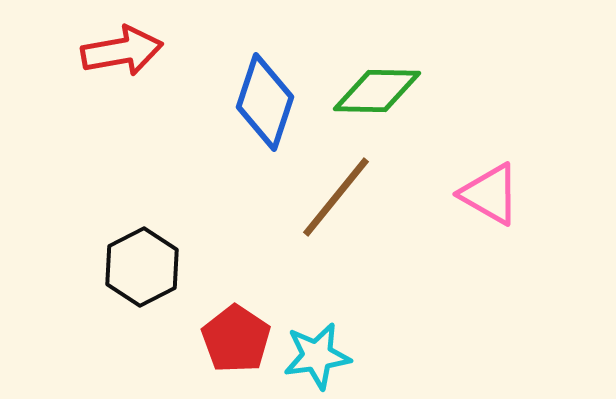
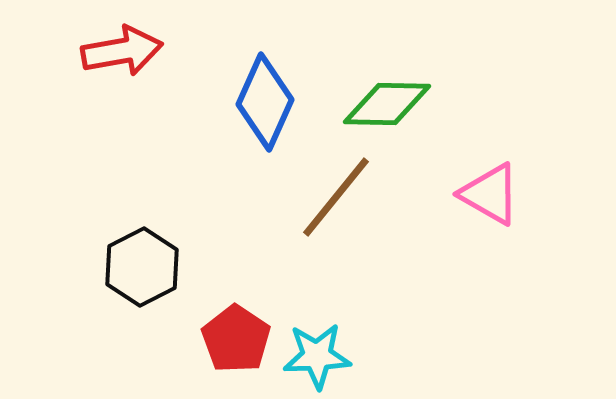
green diamond: moved 10 px right, 13 px down
blue diamond: rotated 6 degrees clockwise
cyan star: rotated 6 degrees clockwise
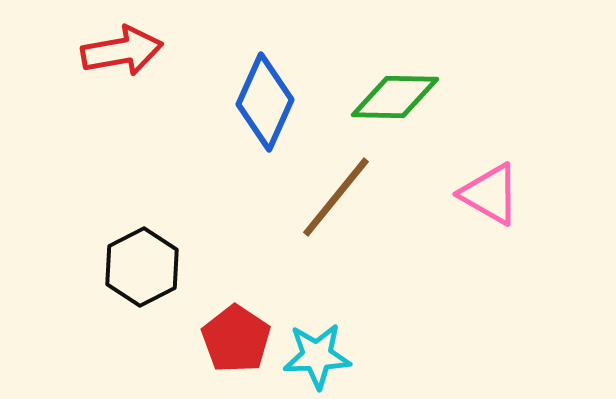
green diamond: moved 8 px right, 7 px up
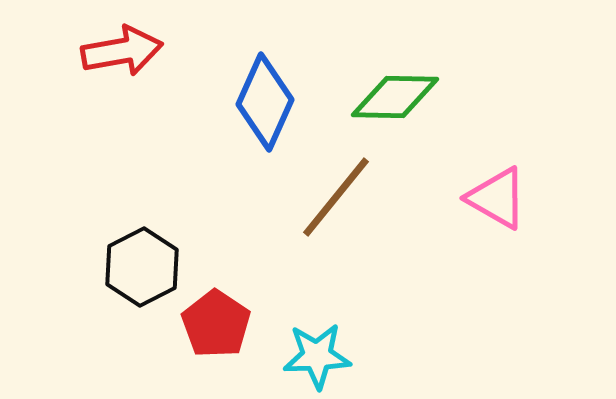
pink triangle: moved 7 px right, 4 px down
red pentagon: moved 20 px left, 15 px up
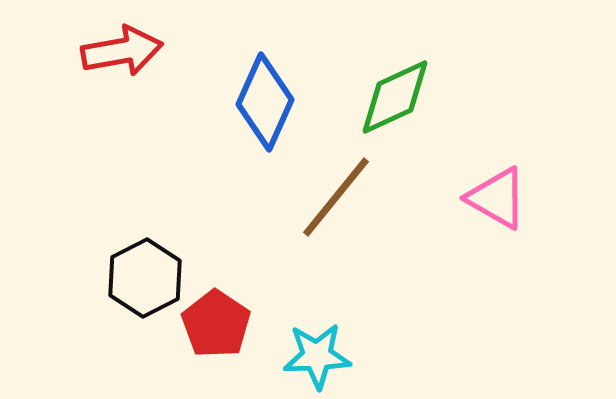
green diamond: rotated 26 degrees counterclockwise
black hexagon: moved 3 px right, 11 px down
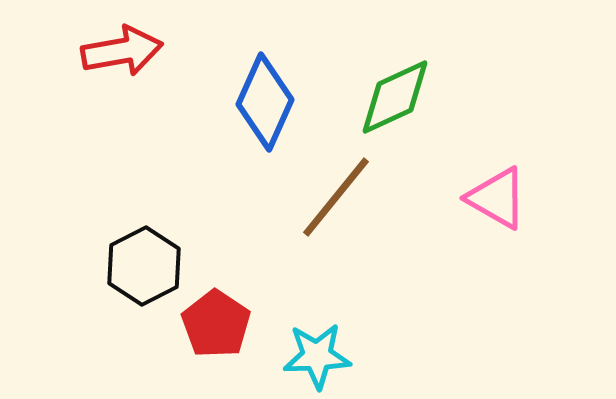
black hexagon: moved 1 px left, 12 px up
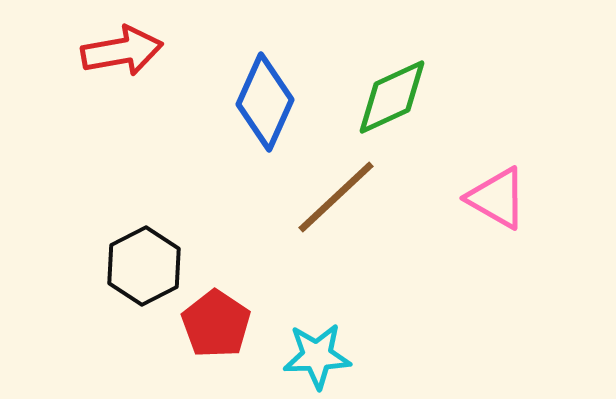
green diamond: moved 3 px left
brown line: rotated 8 degrees clockwise
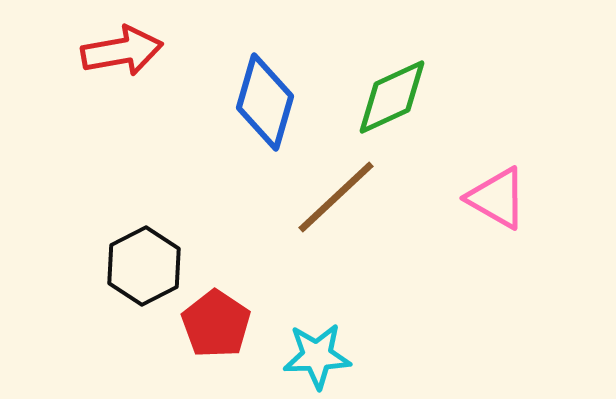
blue diamond: rotated 8 degrees counterclockwise
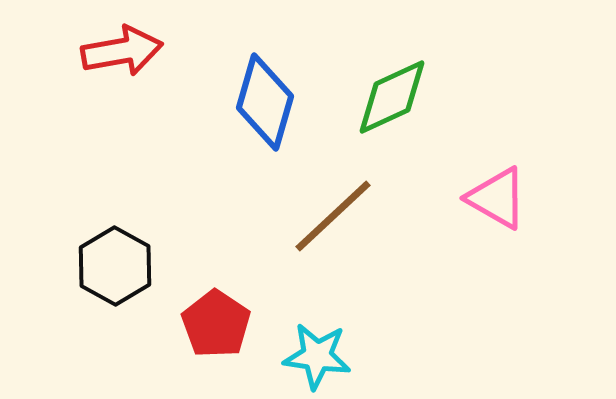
brown line: moved 3 px left, 19 px down
black hexagon: moved 29 px left; rotated 4 degrees counterclockwise
cyan star: rotated 10 degrees clockwise
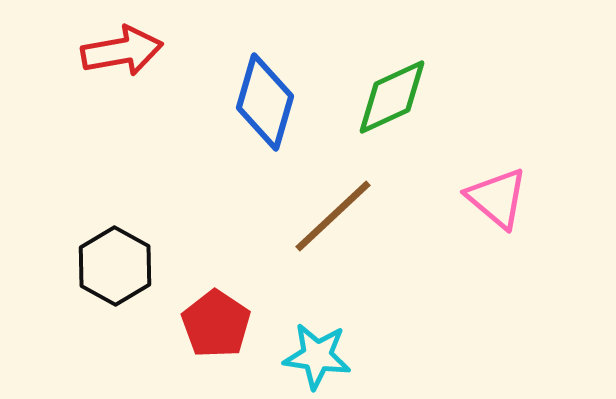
pink triangle: rotated 10 degrees clockwise
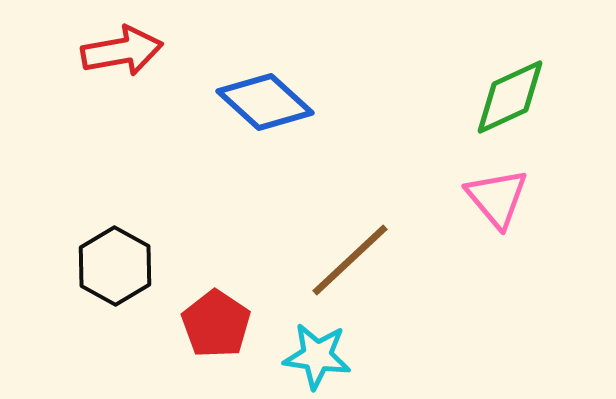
green diamond: moved 118 px right
blue diamond: rotated 64 degrees counterclockwise
pink triangle: rotated 10 degrees clockwise
brown line: moved 17 px right, 44 px down
